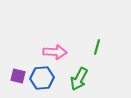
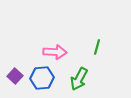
purple square: moved 3 px left; rotated 28 degrees clockwise
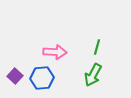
green arrow: moved 14 px right, 4 px up
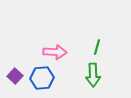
green arrow: rotated 30 degrees counterclockwise
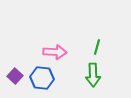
blue hexagon: rotated 10 degrees clockwise
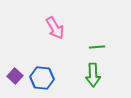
green line: rotated 70 degrees clockwise
pink arrow: moved 24 px up; rotated 55 degrees clockwise
